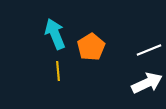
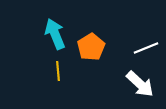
white line: moved 3 px left, 2 px up
white arrow: moved 7 px left, 1 px down; rotated 68 degrees clockwise
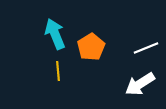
white arrow: rotated 104 degrees clockwise
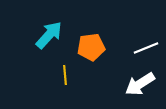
cyan arrow: moved 6 px left, 1 px down; rotated 64 degrees clockwise
orange pentagon: rotated 24 degrees clockwise
yellow line: moved 7 px right, 4 px down
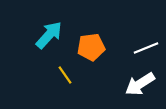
yellow line: rotated 30 degrees counterclockwise
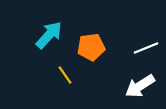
white arrow: moved 2 px down
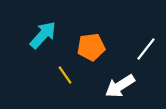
cyan arrow: moved 6 px left
white line: moved 1 px down; rotated 30 degrees counterclockwise
white arrow: moved 20 px left
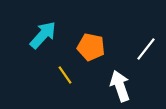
orange pentagon: rotated 20 degrees clockwise
white arrow: rotated 104 degrees clockwise
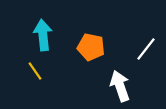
cyan arrow: rotated 48 degrees counterclockwise
yellow line: moved 30 px left, 4 px up
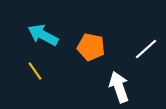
cyan arrow: rotated 56 degrees counterclockwise
white line: rotated 10 degrees clockwise
white arrow: moved 1 px left, 1 px down
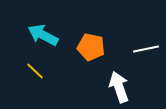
white line: rotated 30 degrees clockwise
yellow line: rotated 12 degrees counterclockwise
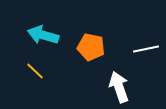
cyan arrow: rotated 12 degrees counterclockwise
